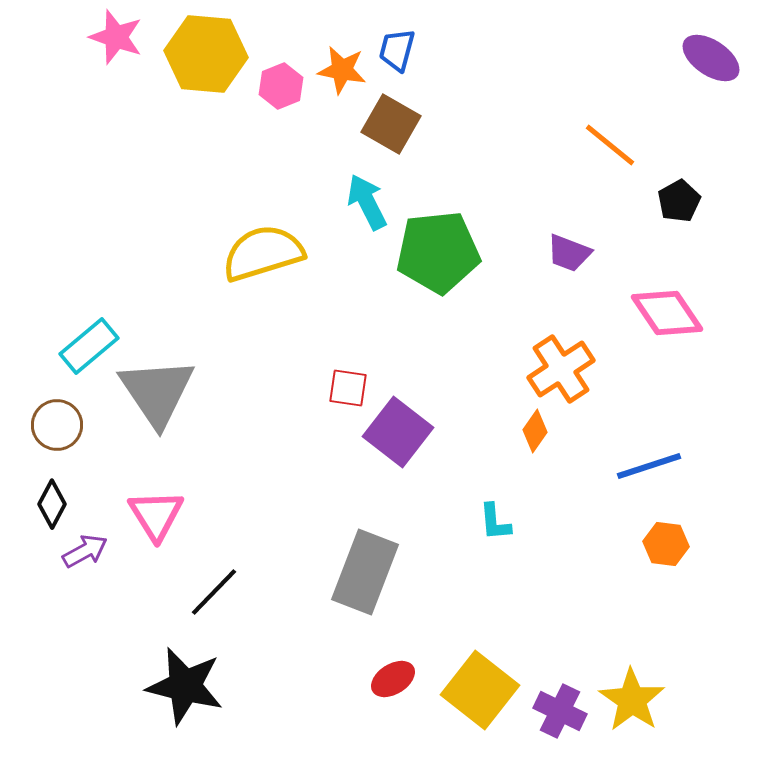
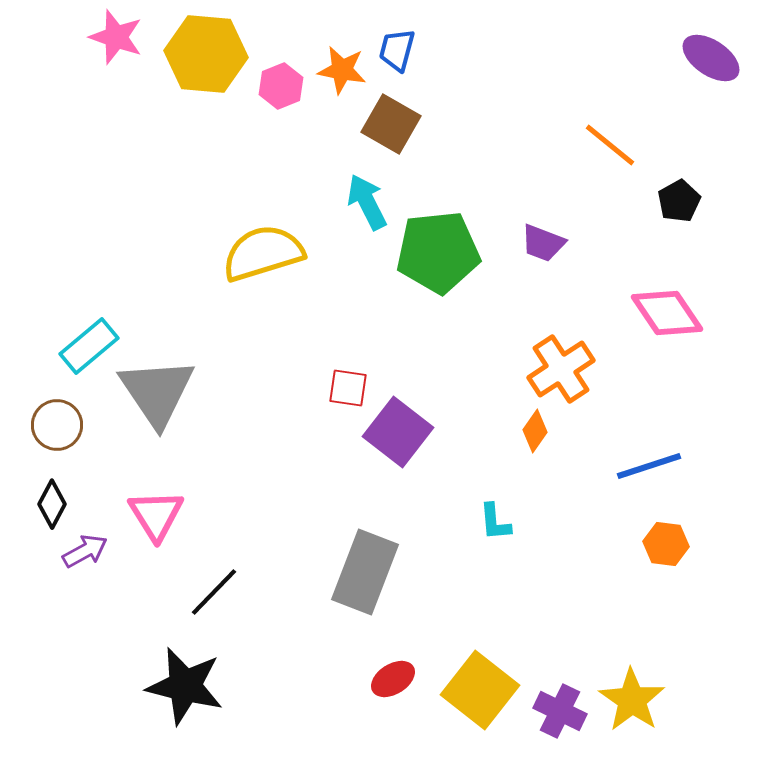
purple trapezoid: moved 26 px left, 10 px up
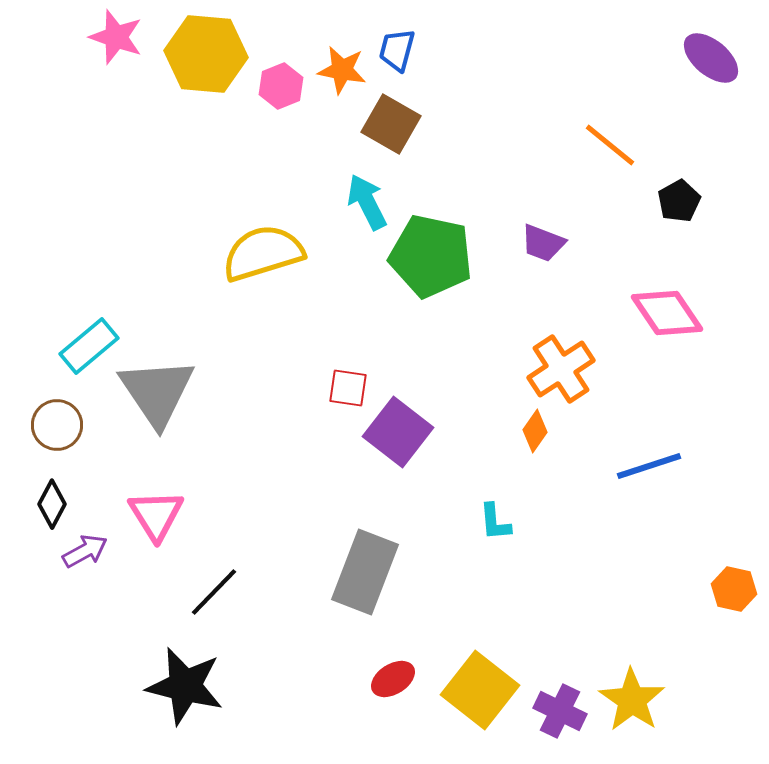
purple ellipse: rotated 6 degrees clockwise
green pentagon: moved 7 px left, 4 px down; rotated 18 degrees clockwise
orange hexagon: moved 68 px right, 45 px down; rotated 6 degrees clockwise
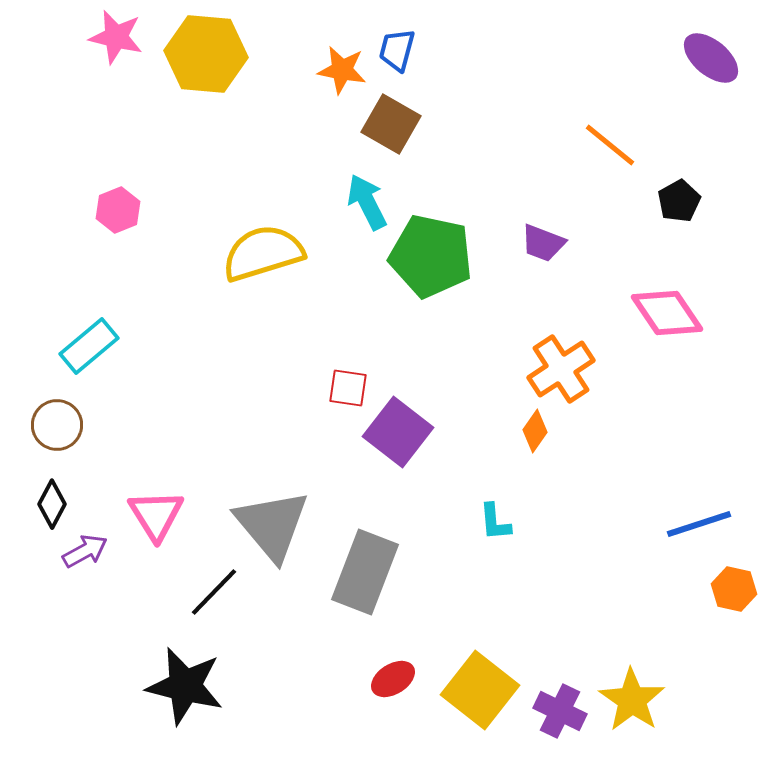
pink star: rotated 6 degrees counterclockwise
pink hexagon: moved 163 px left, 124 px down
gray triangle: moved 115 px right, 133 px down; rotated 6 degrees counterclockwise
blue line: moved 50 px right, 58 px down
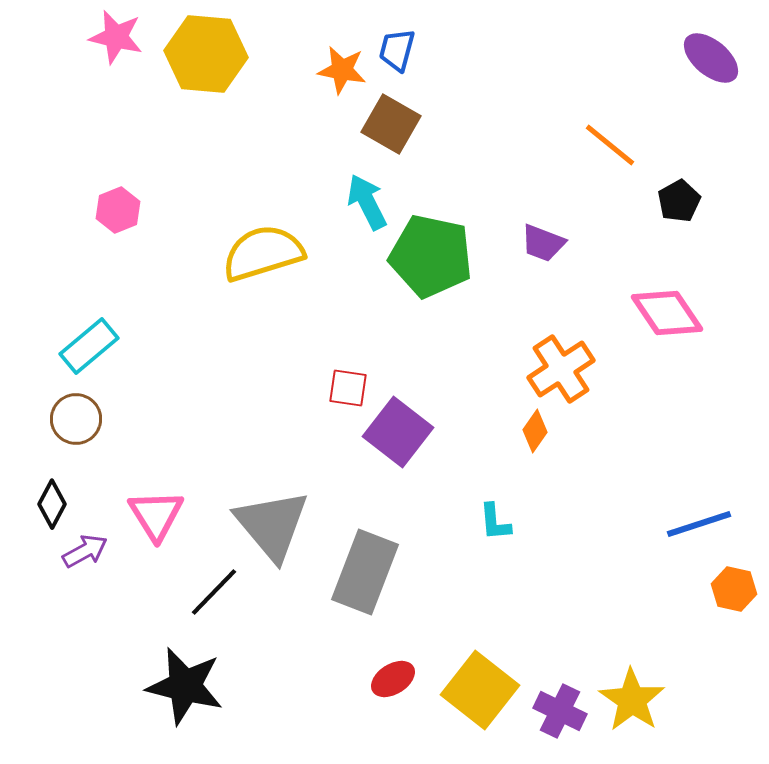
brown circle: moved 19 px right, 6 px up
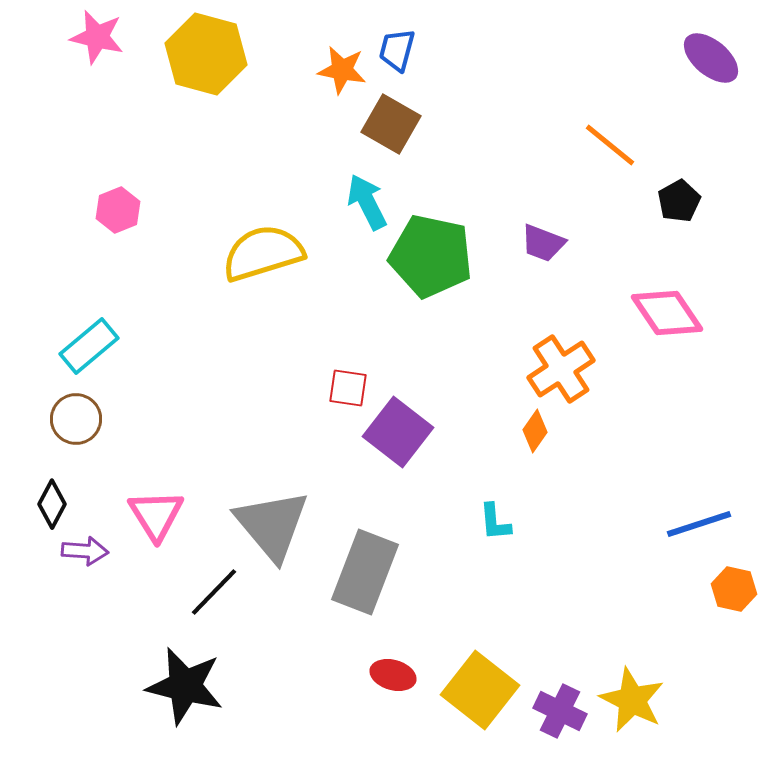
pink star: moved 19 px left
yellow hexagon: rotated 10 degrees clockwise
purple arrow: rotated 33 degrees clockwise
red ellipse: moved 4 px up; rotated 48 degrees clockwise
yellow star: rotated 8 degrees counterclockwise
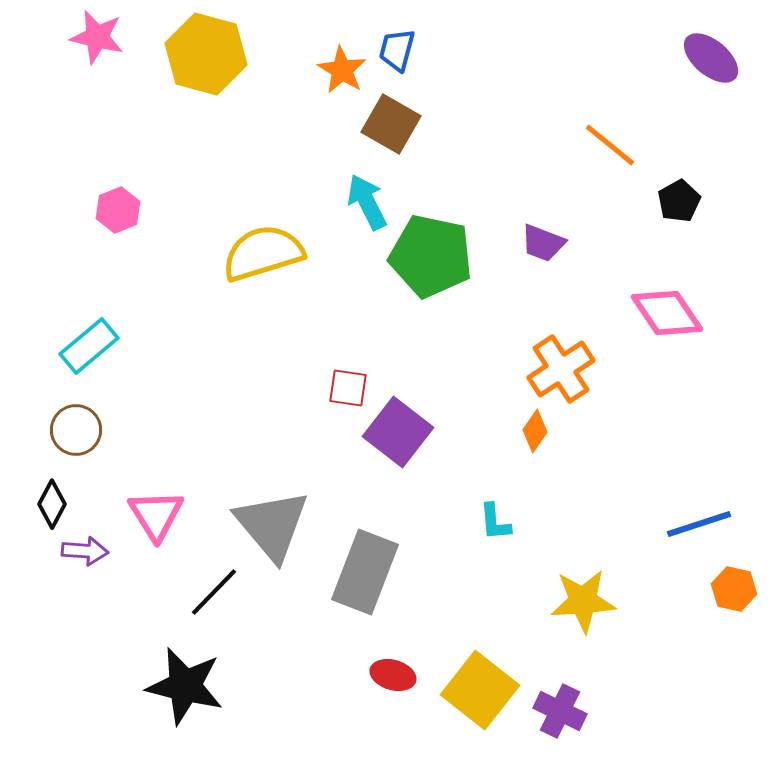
orange star: rotated 21 degrees clockwise
brown circle: moved 11 px down
yellow star: moved 49 px left, 99 px up; rotated 30 degrees counterclockwise
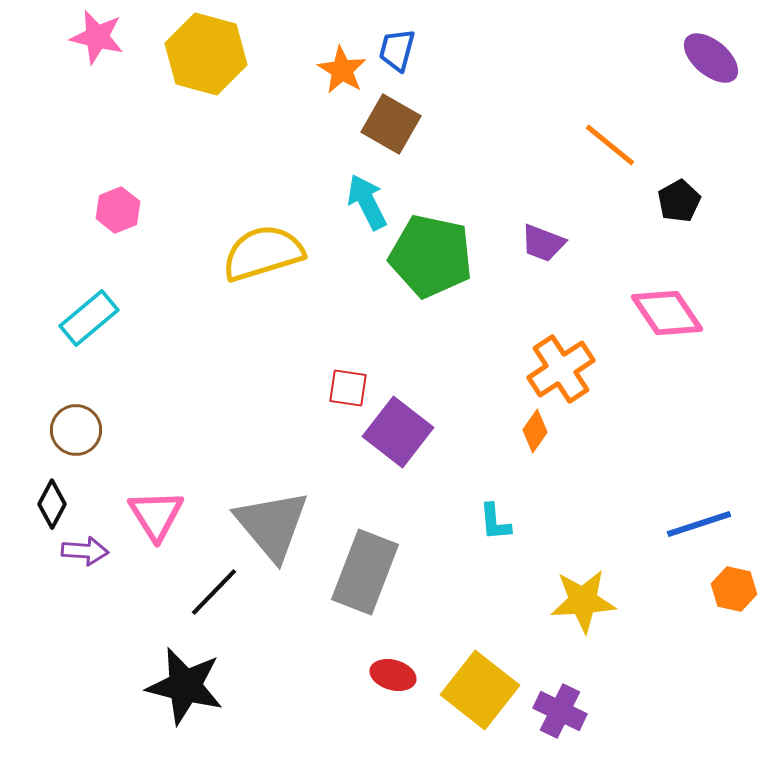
cyan rectangle: moved 28 px up
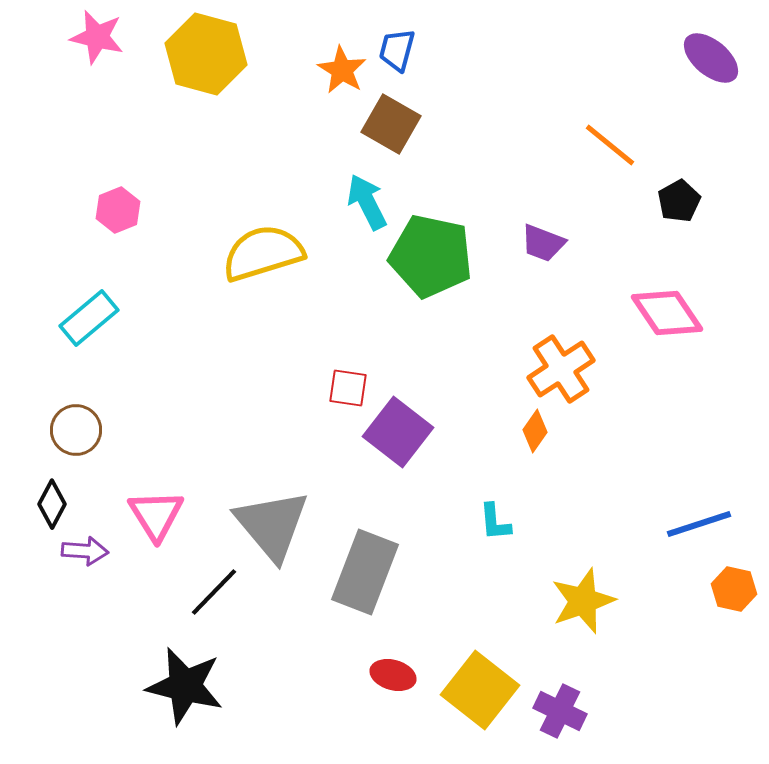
yellow star: rotated 16 degrees counterclockwise
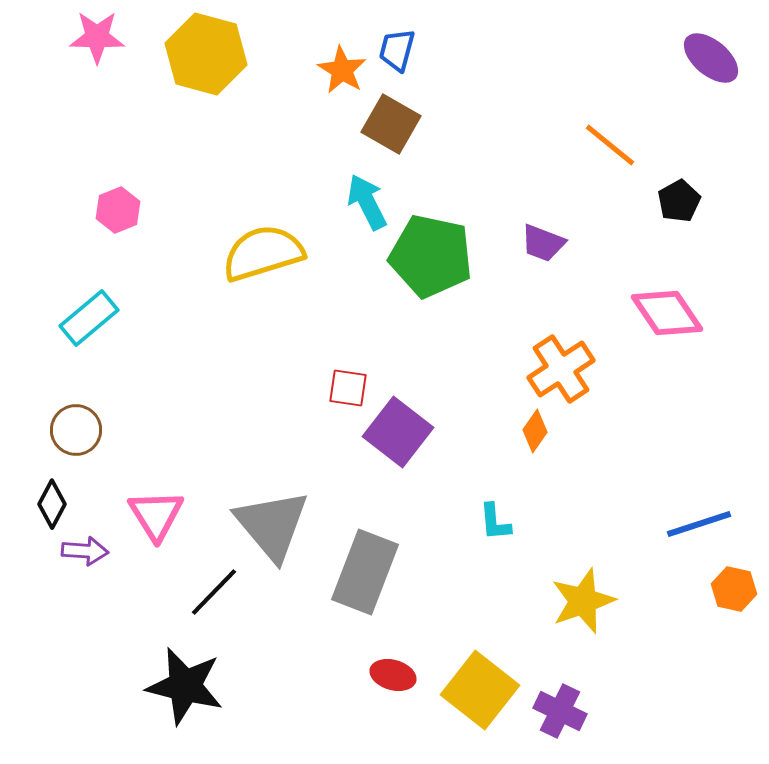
pink star: rotated 12 degrees counterclockwise
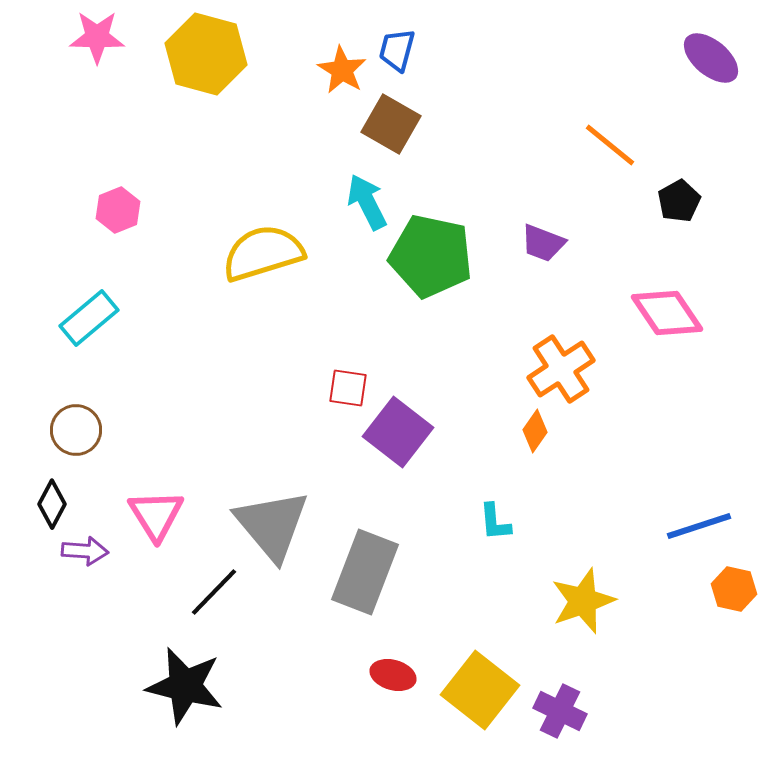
blue line: moved 2 px down
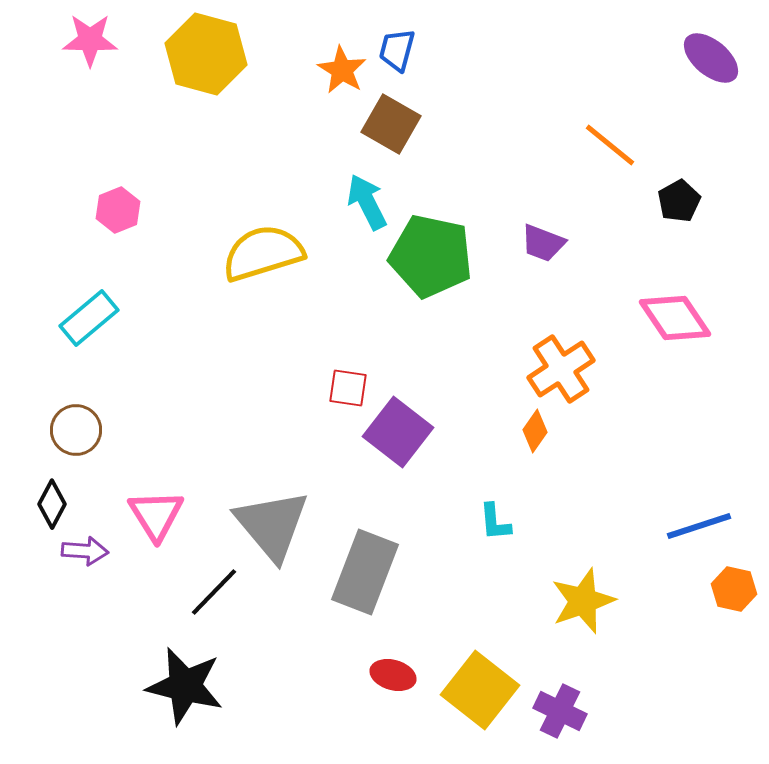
pink star: moved 7 px left, 3 px down
pink diamond: moved 8 px right, 5 px down
